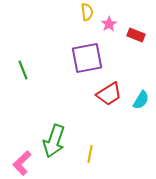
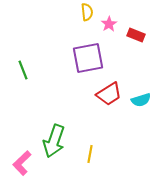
purple square: moved 1 px right
cyan semicircle: rotated 42 degrees clockwise
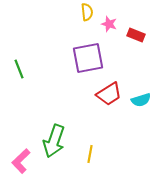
pink star: rotated 21 degrees counterclockwise
green line: moved 4 px left, 1 px up
pink L-shape: moved 1 px left, 2 px up
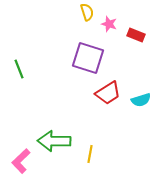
yellow semicircle: rotated 12 degrees counterclockwise
purple square: rotated 28 degrees clockwise
red trapezoid: moved 1 px left, 1 px up
green arrow: rotated 72 degrees clockwise
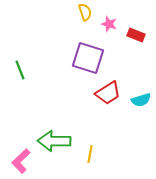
yellow semicircle: moved 2 px left
green line: moved 1 px right, 1 px down
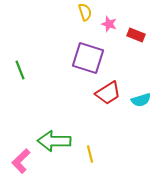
yellow line: rotated 24 degrees counterclockwise
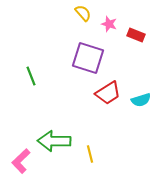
yellow semicircle: moved 2 px left, 1 px down; rotated 24 degrees counterclockwise
green line: moved 11 px right, 6 px down
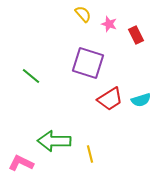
yellow semicircle: moved 1 px down
red rectangle: rotated 42 degrees clockwise
purple square: moved 5 px down
green line: rotated 30 degrees counterclockwise
red trapezoid: moved 2 px right, 6 px down
pink L-shape: moved 2 px down; rotated 70 degrees clockwise
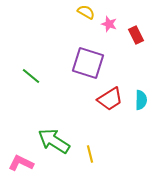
yellow semicircle: moved 3 px right, 2 px up; rotated 18 degrees counterclockwise
cyan semicircle: rotated 72 degrees counterclockwise
green arrow: rotated 32 degrees clockwise
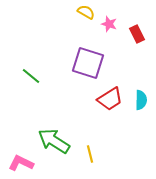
red rectangle: moved 1 px right, 1 px up
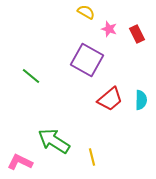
pink star: moved 5 px down
purple square: moved 1 px left, 3 px up; rotated 12 degrees clockwise
red trapezoid: rotated 8 degrees counterclockwise
yellow line: moved 2 px right, 3 px down
pink L-shape: moved 1 px left, 1 px up
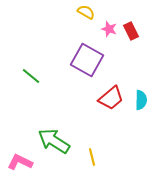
red rectangle: moved 6 px left, 3 px up
red trapezoid: moved 1 px right, 1 px up
